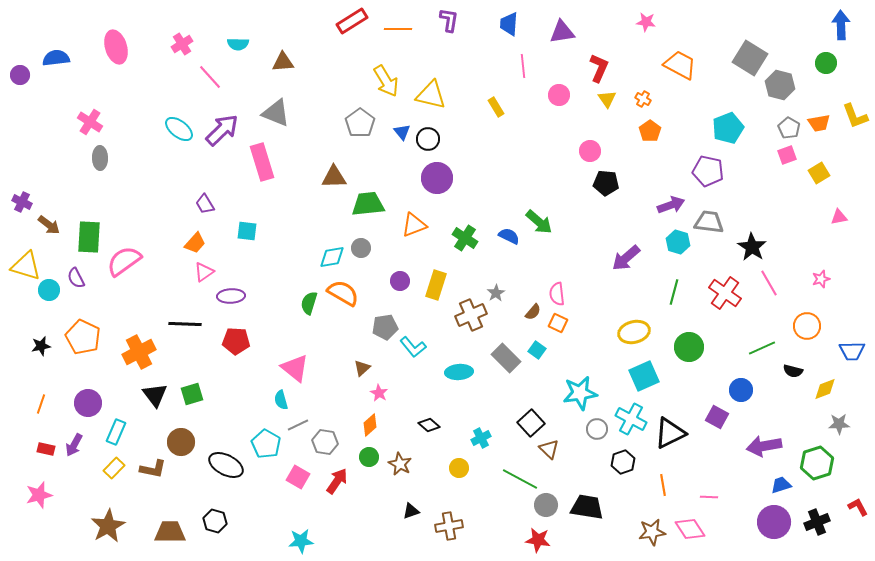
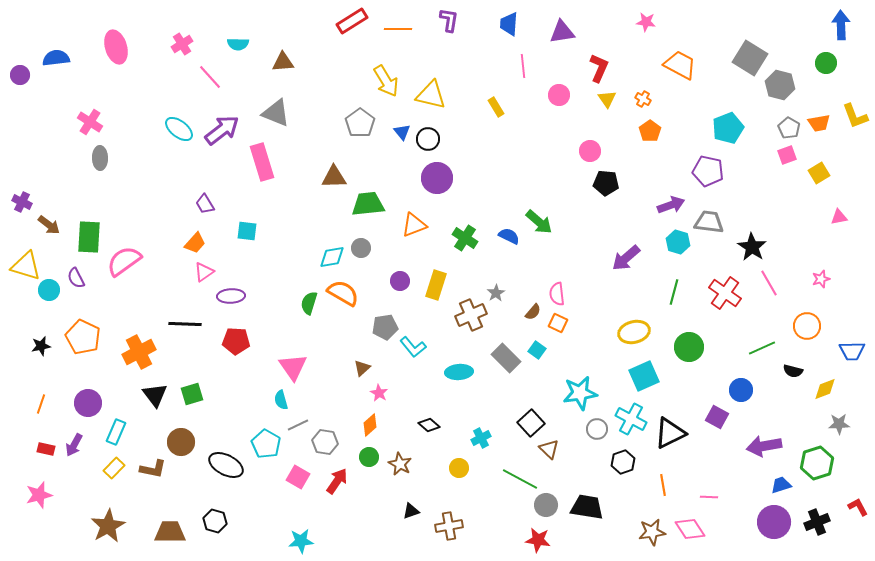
purple arrow at (222, 130): rotated 6 degrees clockwise
pink triangle at (295, 368): moved 2 px left, 1 px up; rotated 16 degrees clockwise
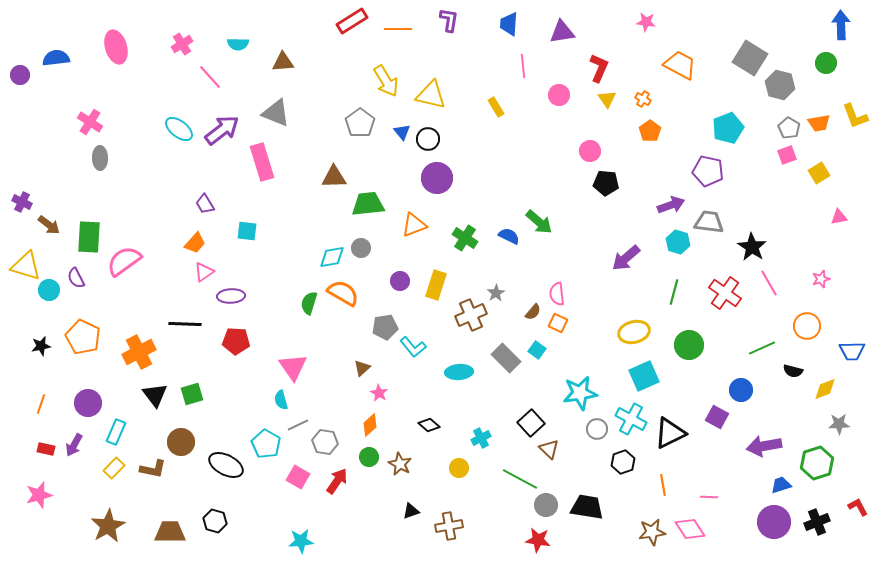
green circle at (689, 347): moved 2 px up
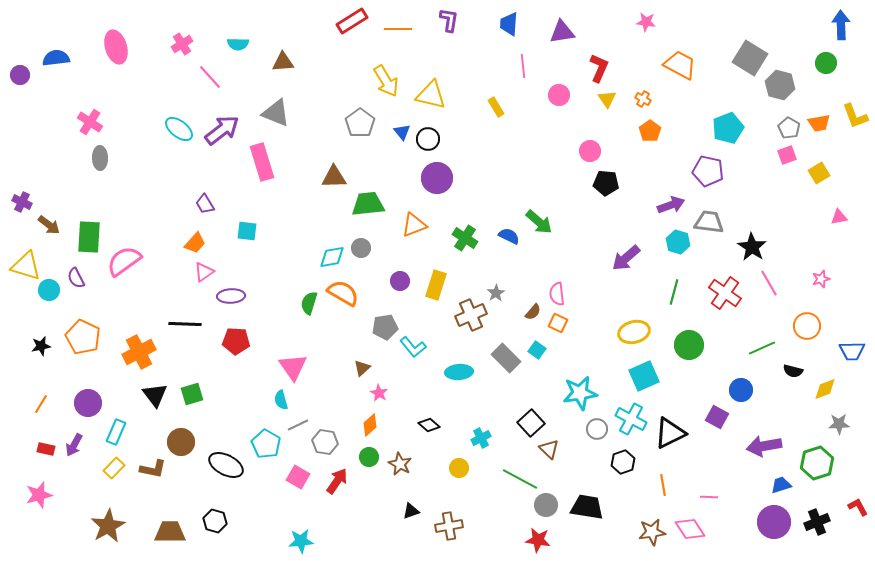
orange line at (41, 404): rotated 12 degrees clockwise
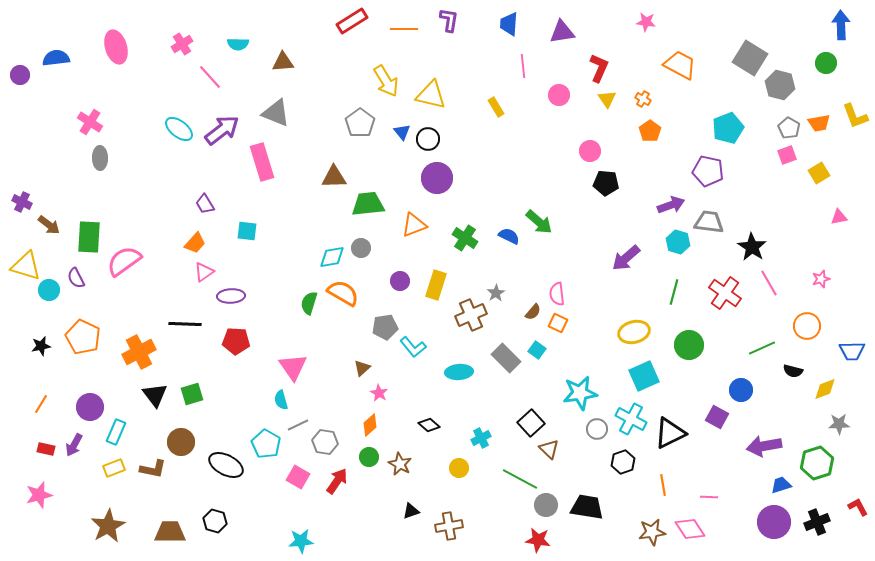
orange line at (398, 29): moved 6 px right
purple circle at (88, 403): moved 2 px right, 4 px down
yellow rectangle at (114, 468): rotated 25 degrees clockwise
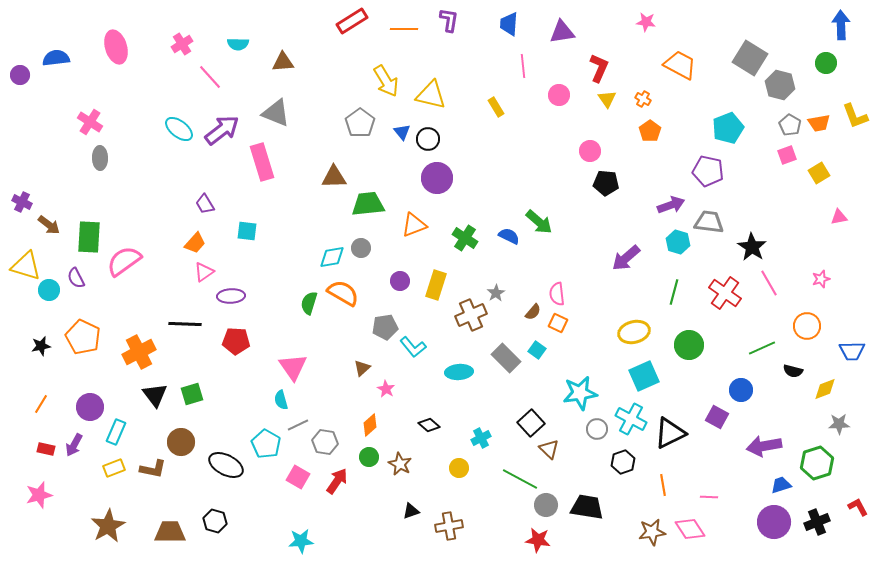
gray pentagon at (789, 128): moved 1 px right, 3 px up
pink star at (379, 393): moved 7 px right, 4 px up
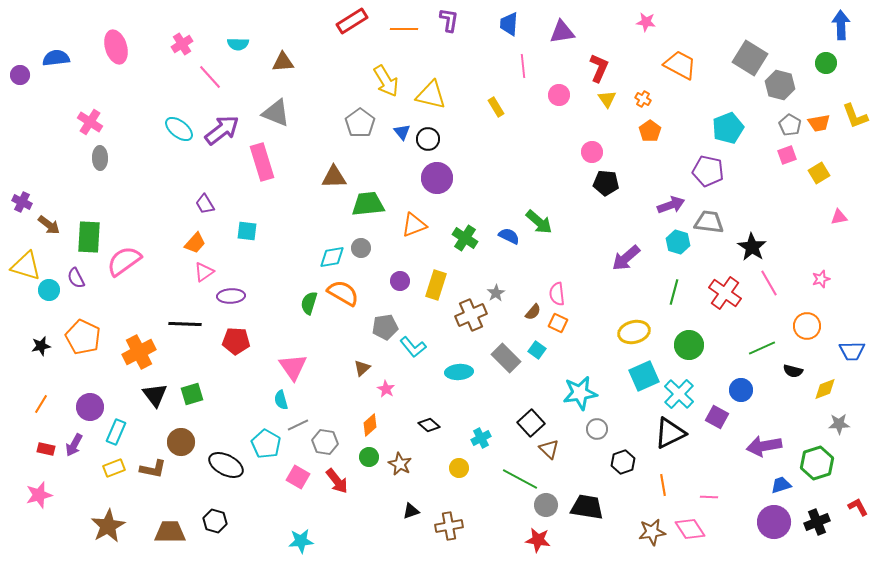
pink circle at (590, 151): moved 2 px right, 1 px down
cyan cross at (631, 419): moved 48 px right, 25 px up; rotated 16 degrees clockwise
red arrow at (337, 481): rotated 108 degrees clockwise
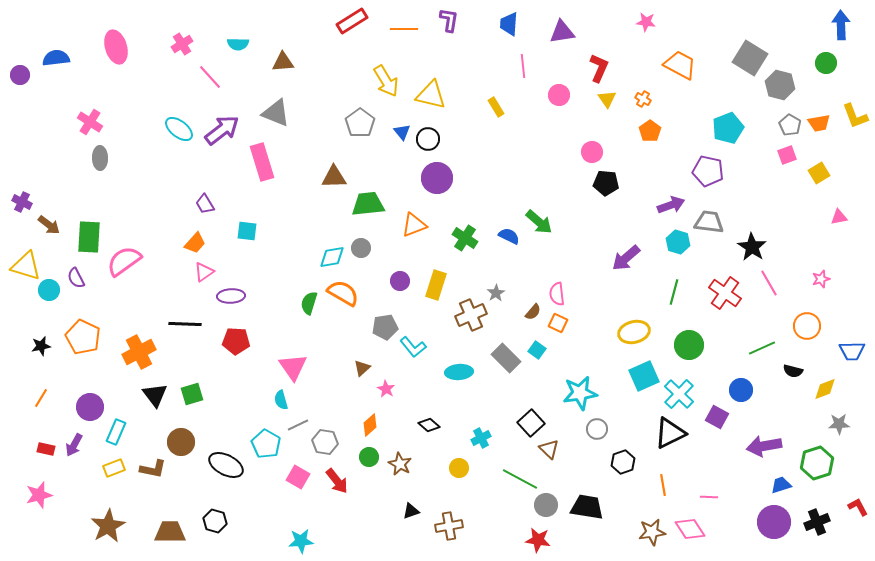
orange line at (41, 404): moved 6 px up
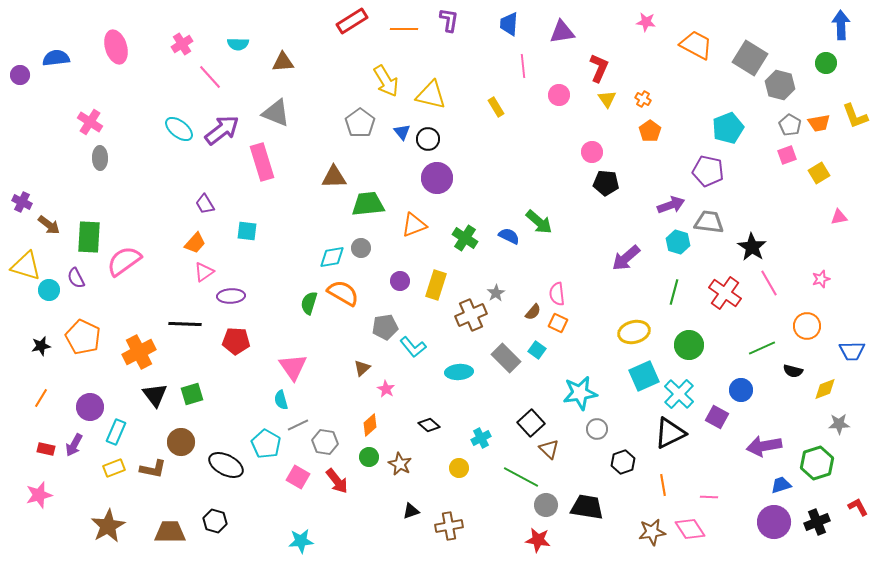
orange trapezoid at (680, 65): moved 16 px right, 20 px up
green line at (520, 479): moved 1 px right, 2 px up
